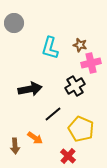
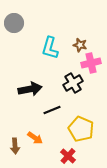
black cross: moved 2 px left, 3 px up
black line: moved 1 px left, 4 px up; rotated 18 degrees clockwise
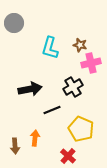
black cross: moved 4 px down
orange arrow: rotated 119 degrees counterclockwise
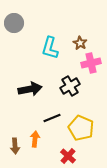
brown star: moved 2 px up; rotated 16 degrees clockwise
black cross: moved 3 px left, 1 px up
black line: moved 8 px down
yellow pentagon: moved 1 px up
orange arrow: moved 1 px down
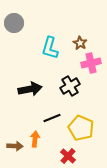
brown arrow: rotated 84 degrees counterclockwise
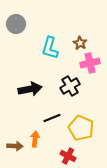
gray circle: moved 2 px right, 1 px down
pink cross: moved 1 px left
red cross: rotated 14 degrees counterclockwise
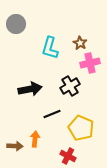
black line: moved 4 px up
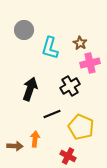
gray circle: moved 8 px right, 6 px down
black arrow: rotated 60 degrees counterclockwise
yellow pentagon: moved 1 px up
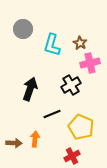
gray circle: moved 1 px left, 1 px up
cyan L-shape: moved 2 px right, 3 px up
black cross: moved 1 px right, 1 px up
brown arrow: moved 1 px left, 3 px up
red cross: moved 4 px right; rotated 35 degrees clockwise
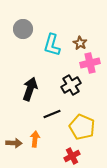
yellow pentagon: moved 1 px right
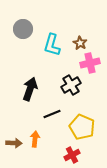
red cross: moved 1 px up
